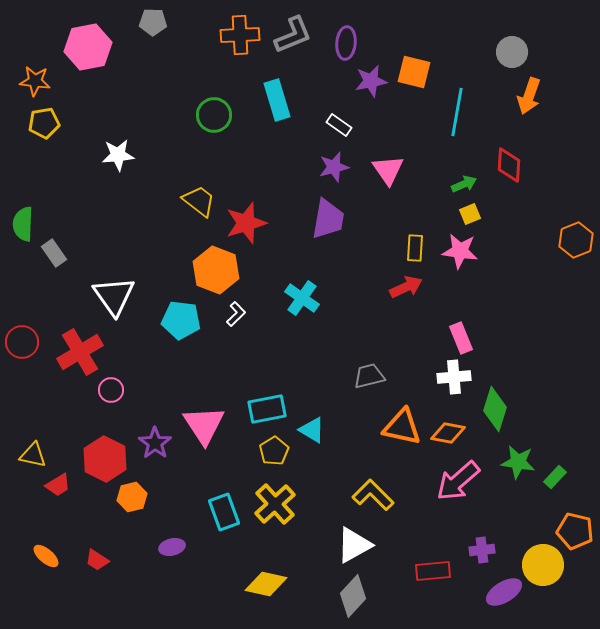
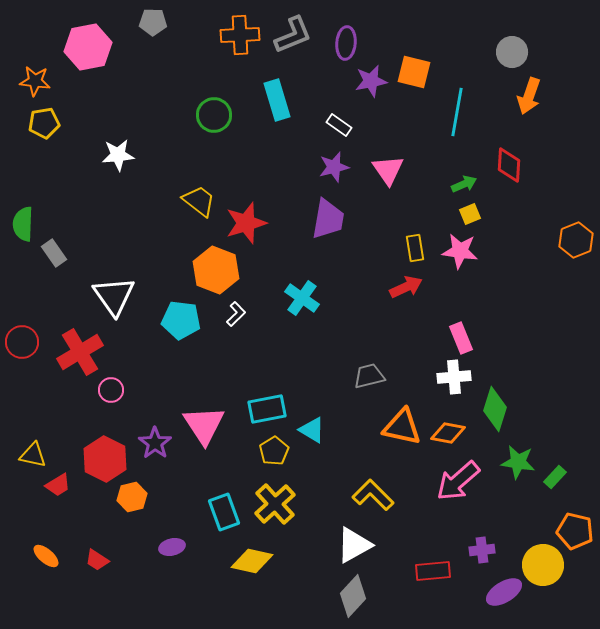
yellow rectangle at (415, 248): rotated 12 degrees counterclockwise
yellow diamond at (266, 584): moved 14 px left, 23 px up
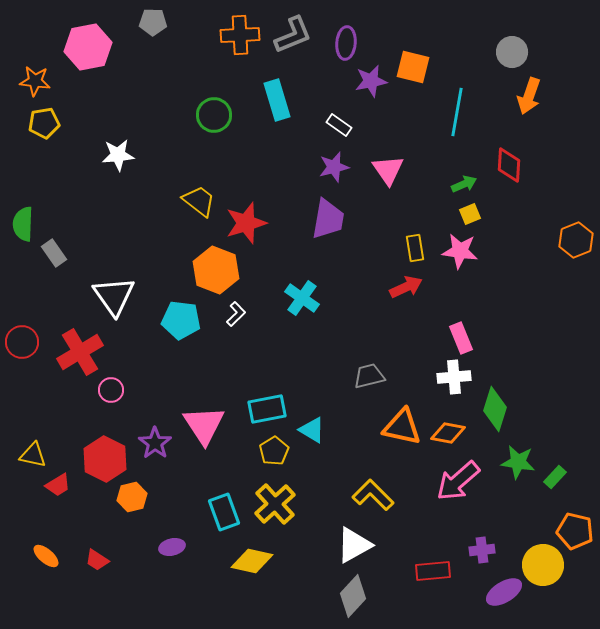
orange square at (414, 72): moved 1 px left, 5 px up
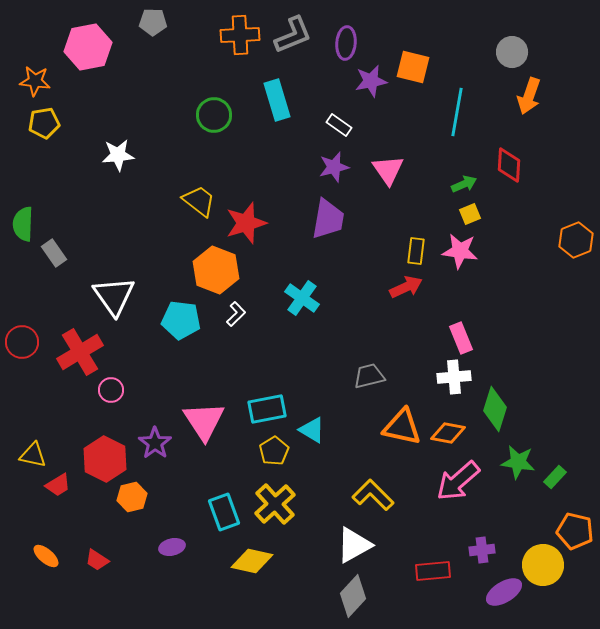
yellow rectangle at (415, 248): moved 1 px right, 3 px down; rotated 16 degrees clockwise
pink triangle at (204, 425): moved 4 px up
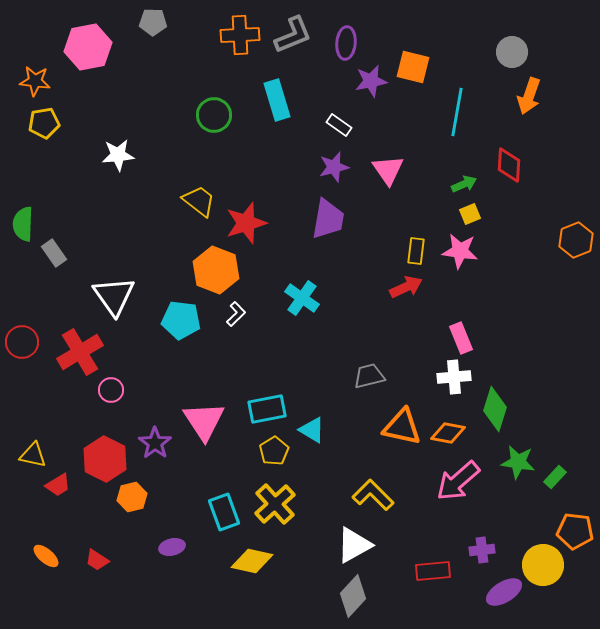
orange pentagon at (575, 531): rotated 6 degrees counterclockwise
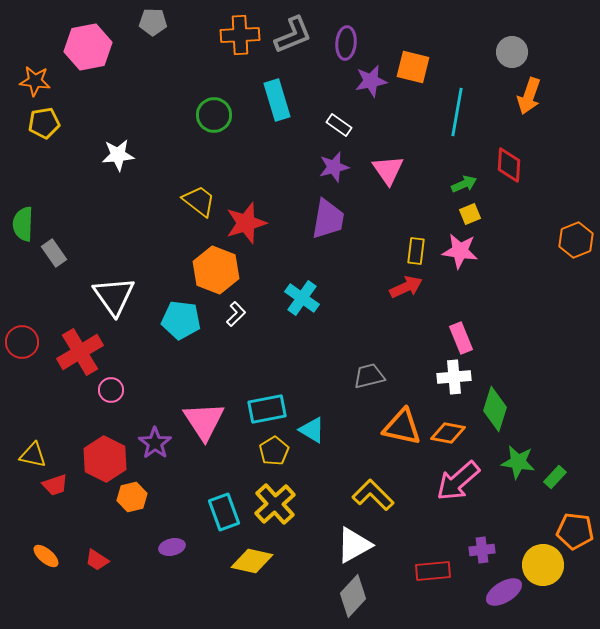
red trapezoid at (58, 485): moved 3 px left; rotated 12 degrees clockwise
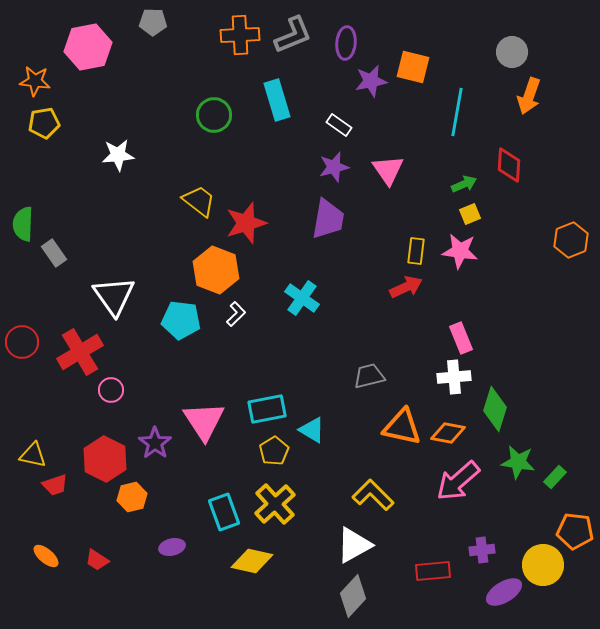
orange hexagon at (576, 240): moved 5 px left
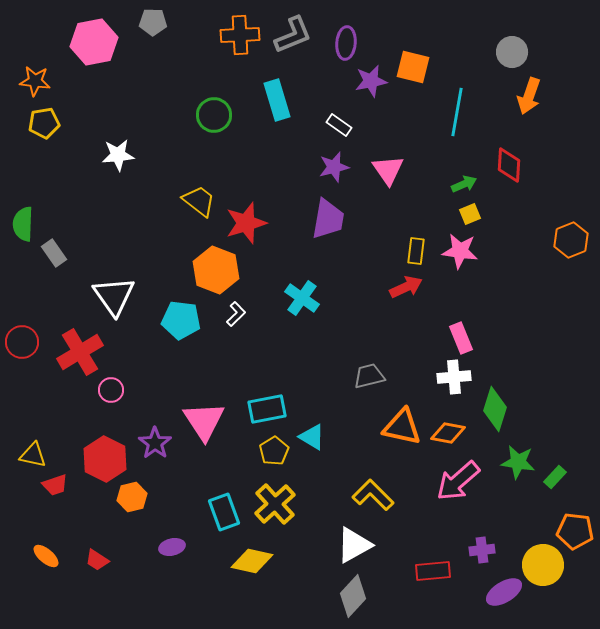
pink hexagon at (88, 47): moved 6 px right, 5 px up
cyan triangle at (312, 430): moved 7 px down
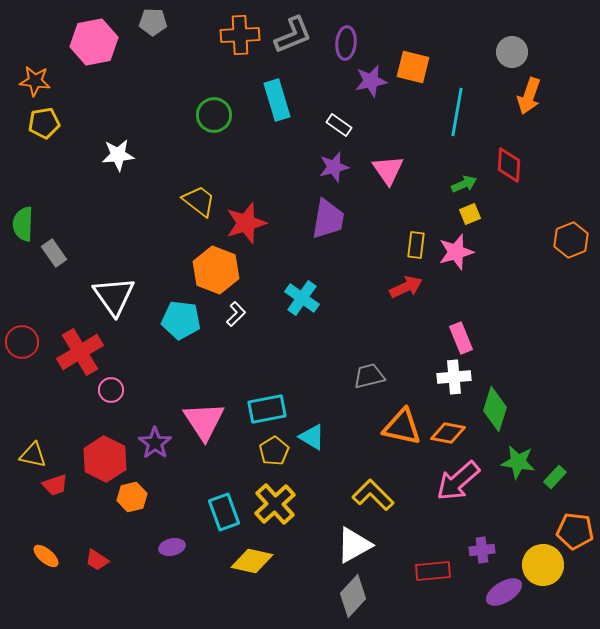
yellow rectangle at (416, 251): moved 6 px up
pink star at (460, 251): moved 4 px left, 1 px down; rotated 24 degrees counterclockwise
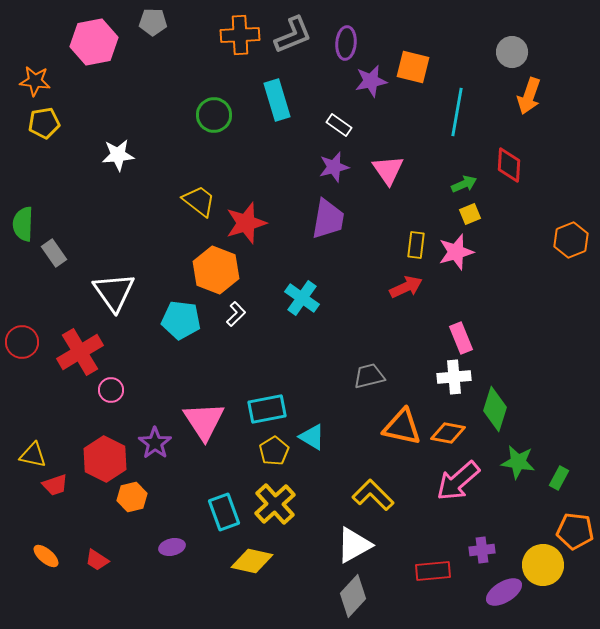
white triangle at (114, 296): moved 4 px up
green rectangle at (555, 477): moved 4 px right, 1 px down; rotated 15 degrees counterclockwise
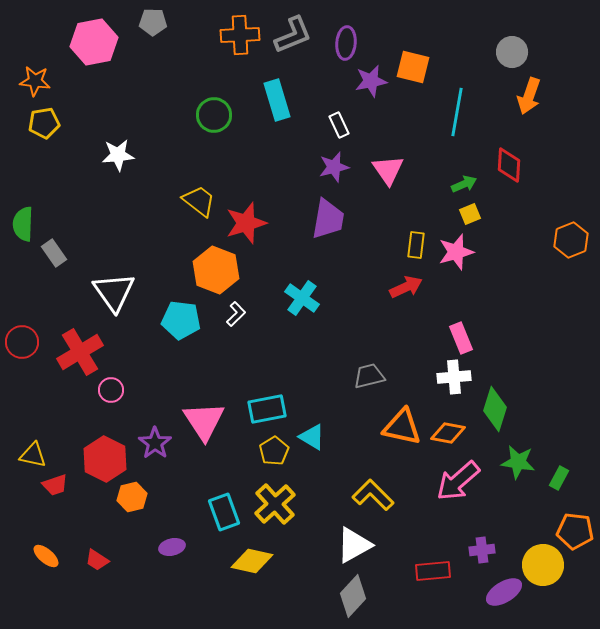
white rectangle at (339, 125): rotated 30 degrees clockwise
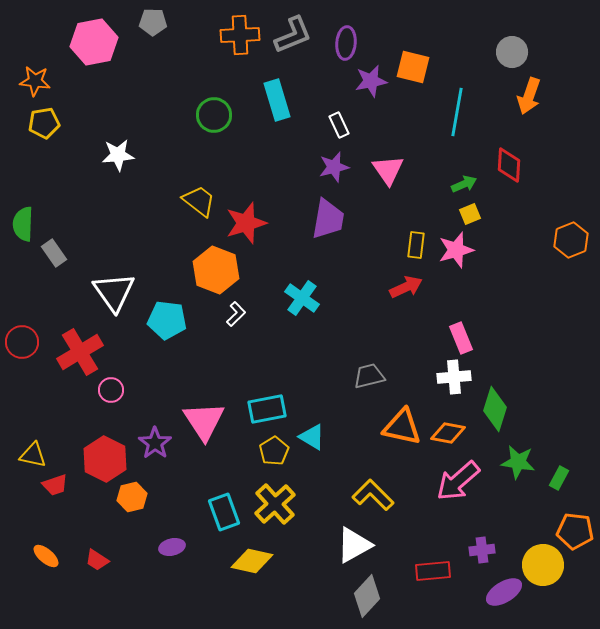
pink star at (456, 252): moved 2 px up
cyan pentagon at (181, 320): moved 14 px left
gray diamond at (353, 596): moved 14 px right
